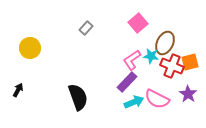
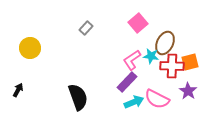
red cross: rotated 20 degrees counterclockwise
purple star: moved 3 px up
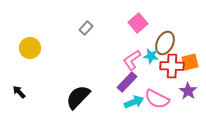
black arrow: moved 1 px right, 2 px down; rotated 72 degrees counterclockwise
black semicircle: rotated 116 degrees counterclockwise
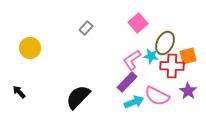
orange square: moved 2 px left, 6 px up
pink semicircle: moved 3 px up
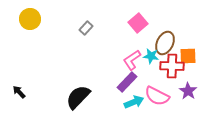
yellow circle: moved 29 px up
orange square: rotated 12 degrees clockwise
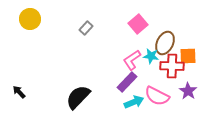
pink square: moved 1 px down
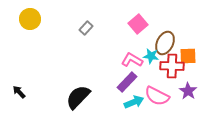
pink L-shape: rotated 65 degrees clockwise
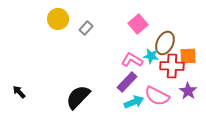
yellow circle: moved 28 px right
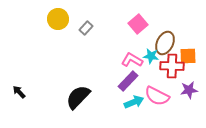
purple rectangle: moved 1 px right, 1 px up
purple star: moved 1 px right, 1 px up; rotated 30 degrees clockwise
